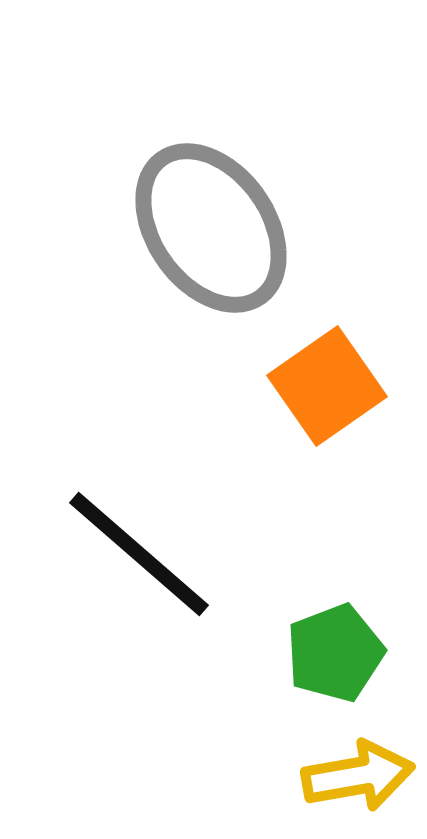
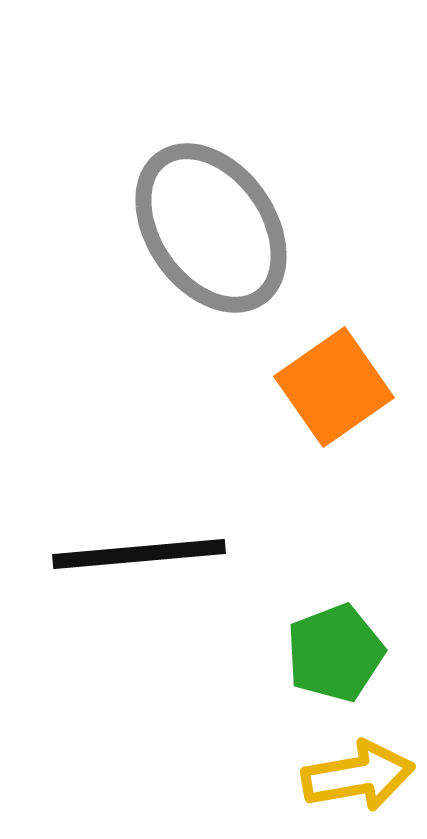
orange square: moved 7 px right, 1 px down
black line: rotated 46 degrees counterclockwise
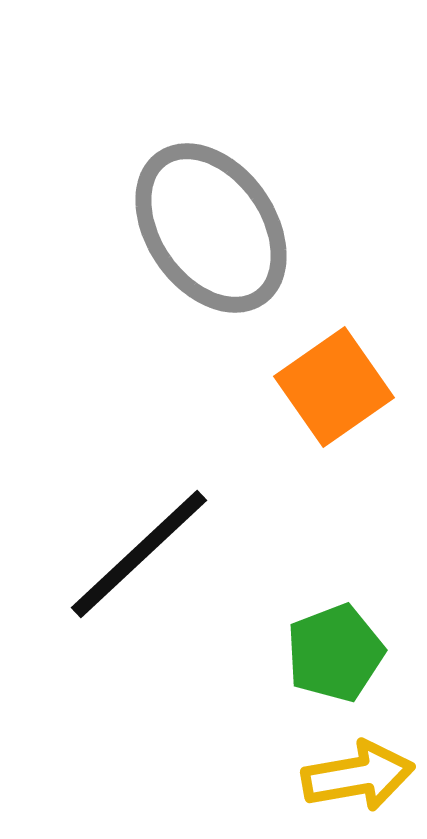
black line: rotated 38 degrees counterclockwise
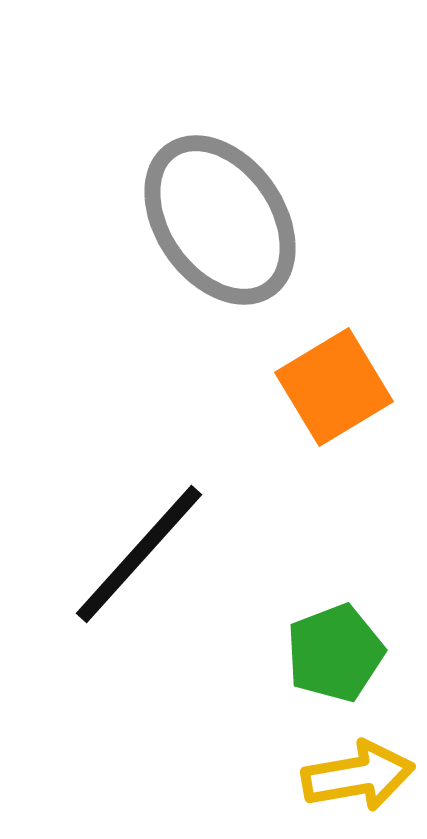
gray ellipse: moved 9 px right, 8 px up
orange square: rotated 4 degrees clockwise
black line: rotated 5 degrees counterclockwise
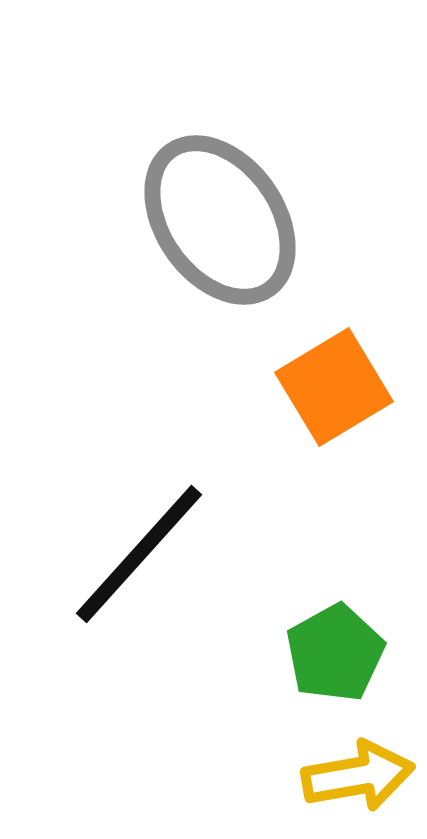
green pentagon: rotated 8 degrees counterclockwise
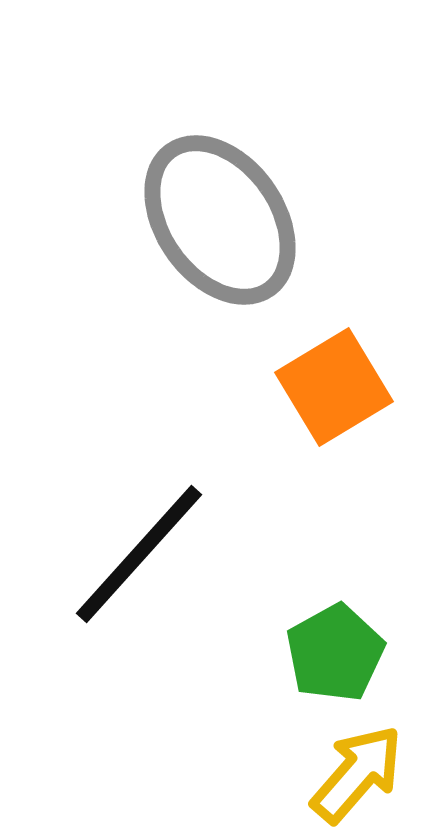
yellow arrow: moved 1 px left, 2 px up; rotated 39 degrees counterclockwise
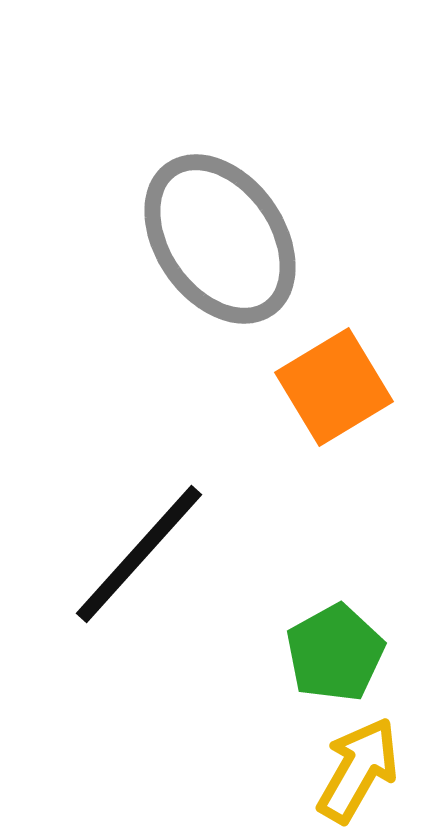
gray ellipse: moved 19 px down
yellow arrow: moved 1 px right, 4 px up; rotated 11 degrees counterclockwise
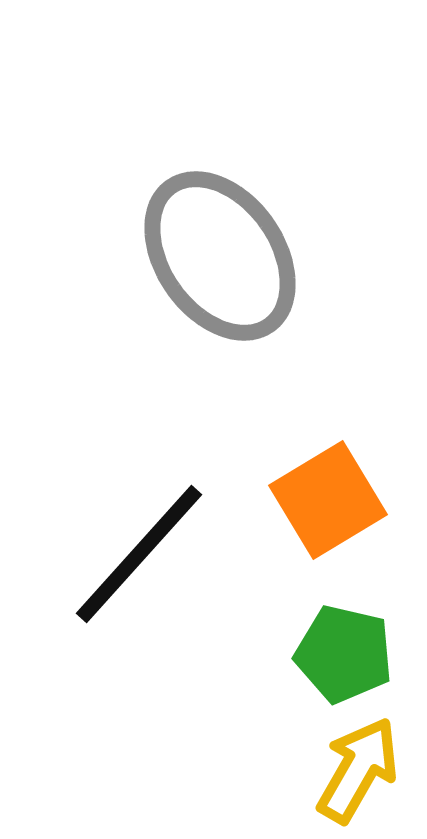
gray ellipse: moved 17 px down
orange square: moved 6 px left, 113 px down
green pentagon: moved 9 px right, 1 px down; rotated 30 degrees counterclockwise
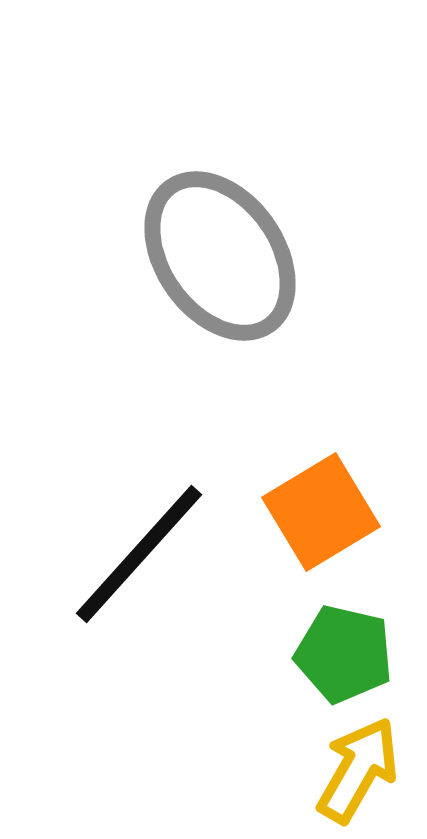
orange square: moved 7 px left, 12 px down
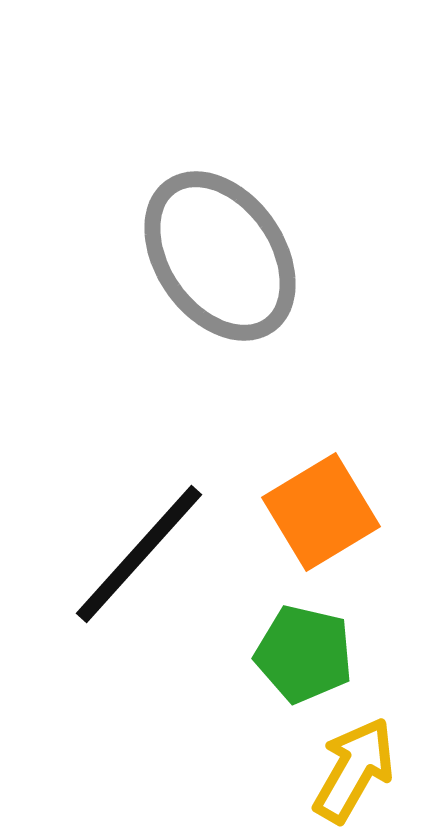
green pentagon: moved 40 px left
yellow arrow: moved 4 px left
